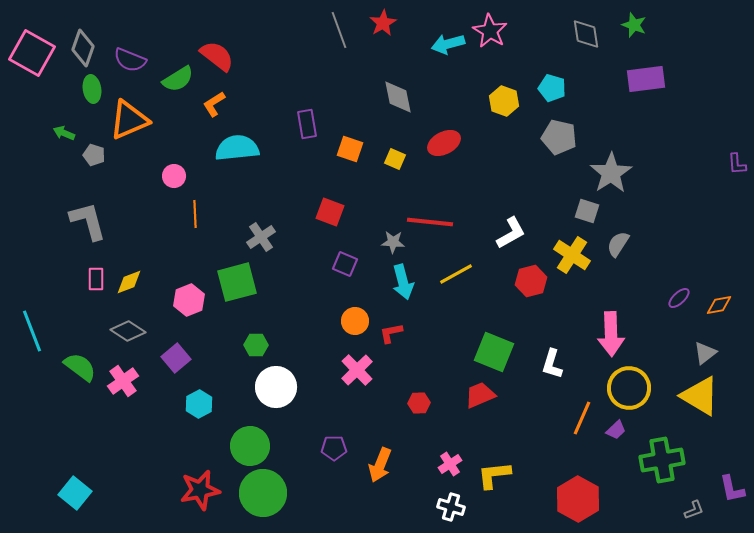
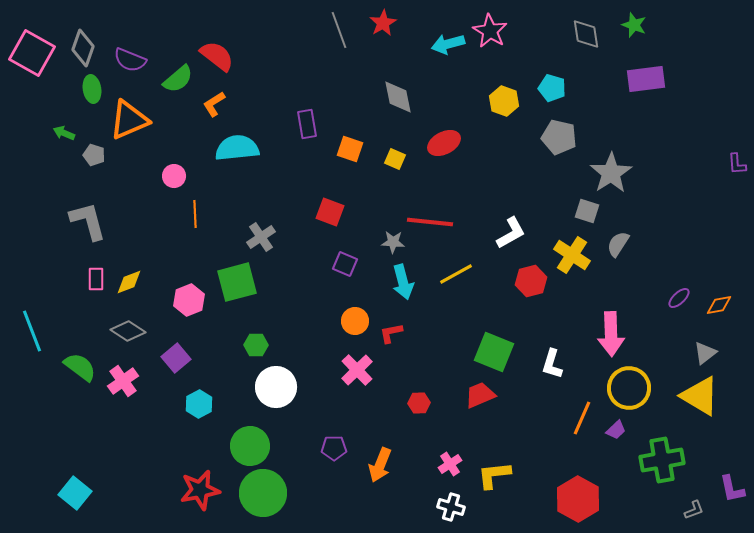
green semicircle at (178, 79): rotated 8 degrees counterclockwise
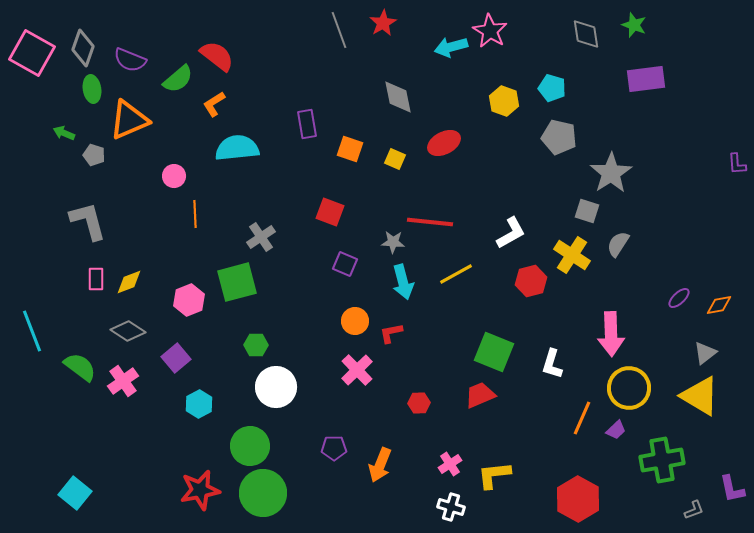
cyan arrow at (448, 44): moved 3 px right, 3 px down
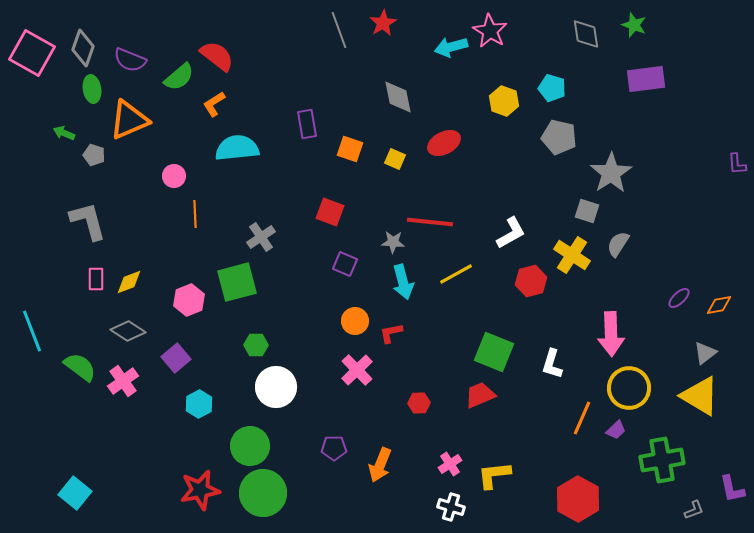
green semicircle at (178, 79): moved 1 px right, 2 px up
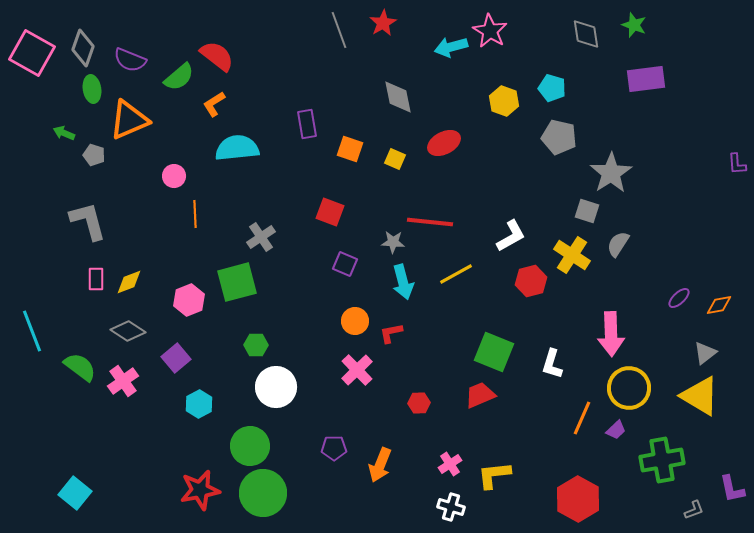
white L-shape at (511, 233): moved 3 px down
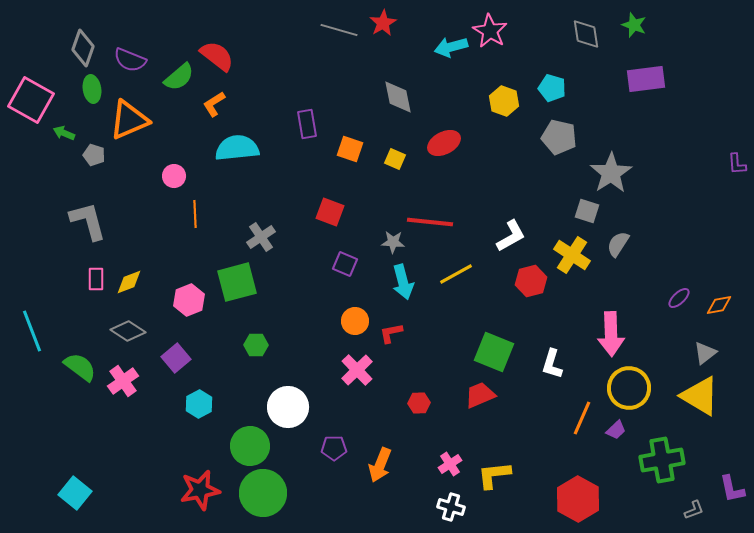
gray line at (339, 30): rotated 54 degrees counterclockwise
pink square at (32, 53): moved 1 px left, 47 px down
white circle at (276, 387): moved 12 px right, 20 px down
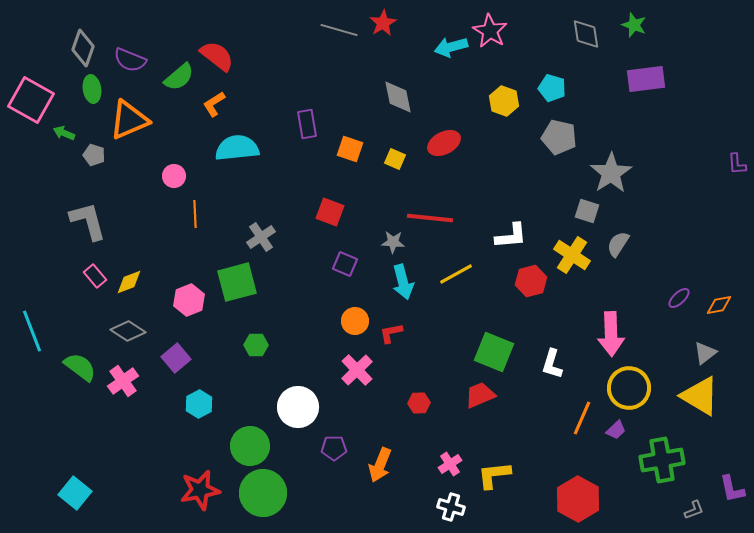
red line at (430, 222): moved 4 px up
white L-shape at (511, 236): rotated 24 degrees clockwise
pink rectangle at (96, 279): moved 1 px left, 3 px up; rotated 40 degrees counterclockwise
white circle at (288, 407): moved 10 px right
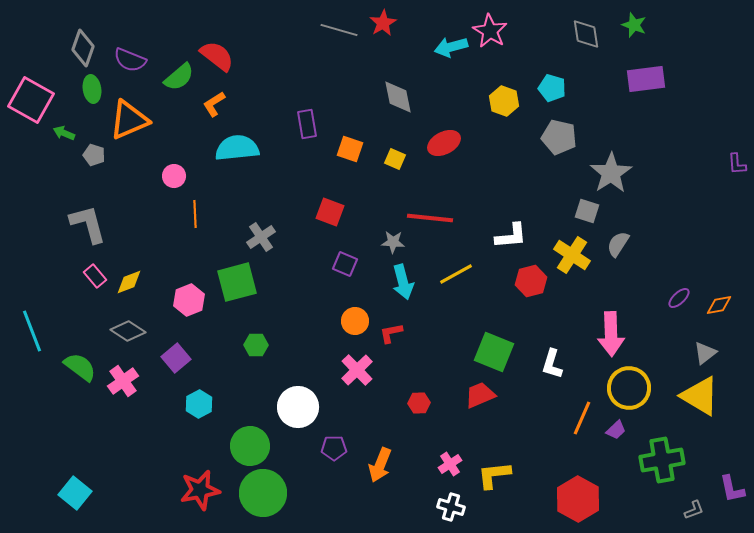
gray L-shape at (88, 221): moved 3 px down
